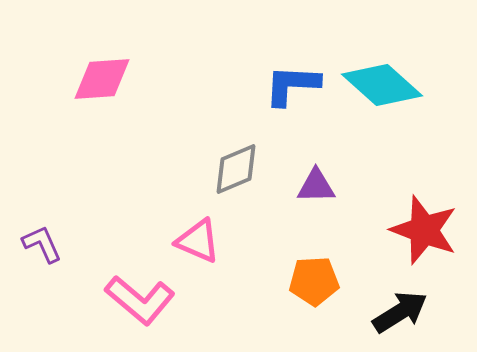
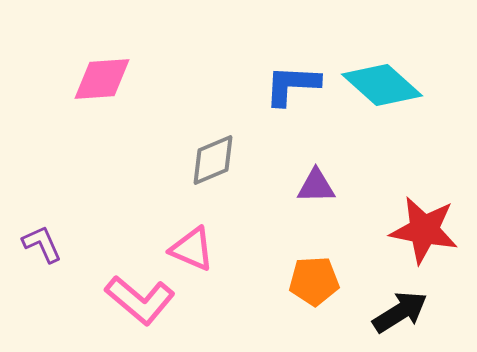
gray diamond: moved 23 px left, 9 px up
red star: rotated 10 degrees counterclockwise
pink triangle: moved 6 px left, 8 px down
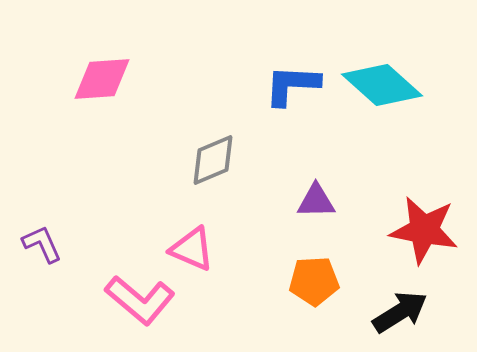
purple triangle: moved 15 px down
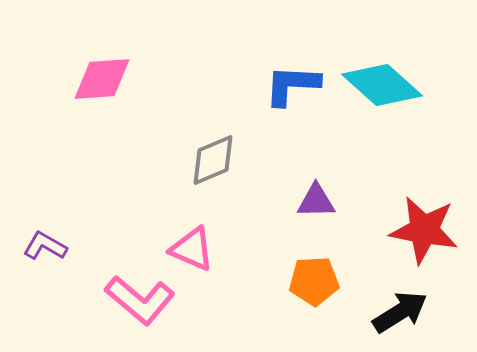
purple L-shape: moved 3 px right, 2 px down; rotated 36 degrees counterclockwise
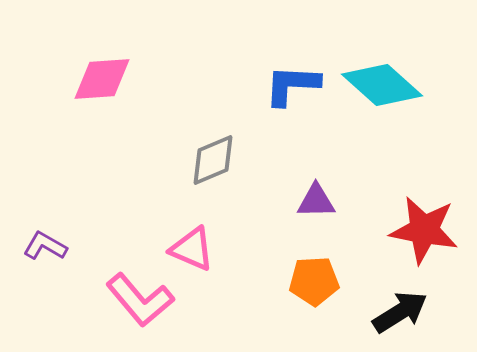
pink L-shape: rotated 10 degrees clockwise
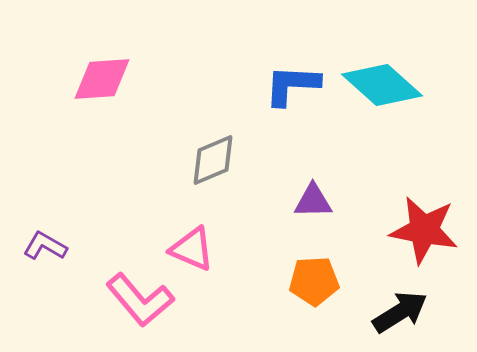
purple triangle: moved 3 px left
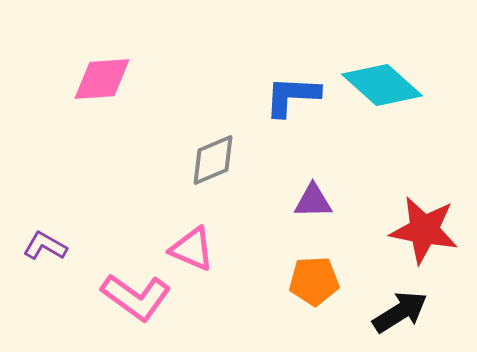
blue L-shape: moved 11 px down
pink L-shape: moved 4 px left, 3 px up; rotated 14 degrees counterclockwise
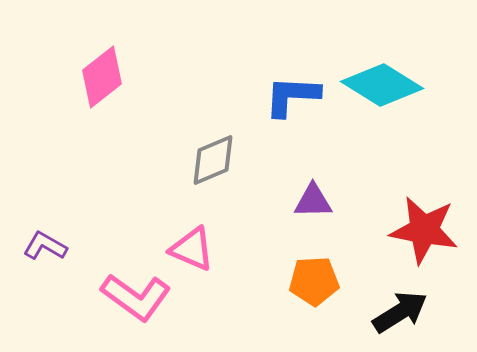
pink diamond: moved 2 px up; rotated 34 degrees counterclockwise
cyan diamond: rotated 10 degrees counterclockwise
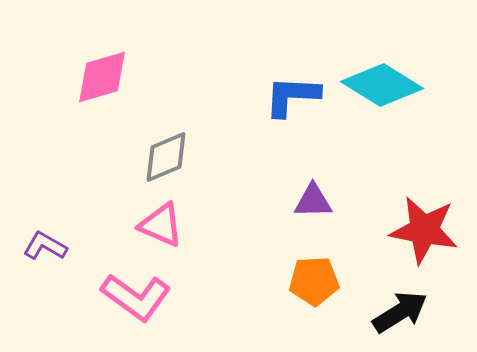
pink diamond: rotated 22 degrees clockwise
gray diamond: moved 47 px left, 3 px up
pink triangle: moved 31 px left, 24 px up
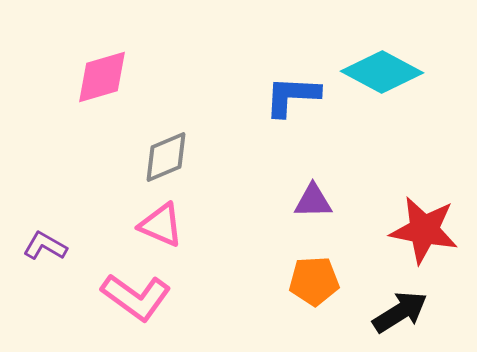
cyan diamond: moved 13 px up; rotated 4 degrees counterclockwise
